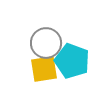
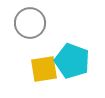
gray circle: moved 16 px left, 20 px up
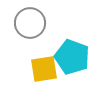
cyan pentagon: moved 4 px up
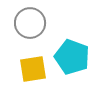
yellow square: moved 11 px left
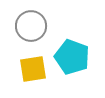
gray circle: moved 1 px right, 3 px down
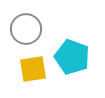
gray circle: moved 5 px left, 3 px down
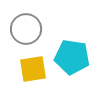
cyan pentagon: rotated 12 degrees counterclockwise
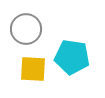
yellow square: rotated 12 degrees clockwise
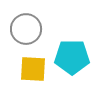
cyan pentagon: rotated 8 degrees counterclockwise
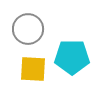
gray circle: moved 2 px right
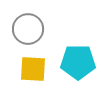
cyan pentagon: moved 6 px right, 5 px down
